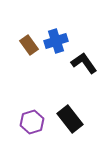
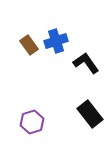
black L-shape: moved 2 px right
black rectangle: moved 20 px right, 5 px up
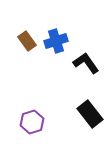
brown rectangle: moved 2 px left, 4 px up
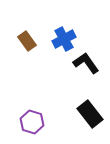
blue cross: moved 8 px right, 2 px up; rotated 10 degrees counterclockwise
purple hexagon: rotated 25 degrees counterclockwise
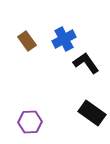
black rectangle: moved 2 px right, 1 px up; rotated 16 degrees counterclockwise
purple hexagon: moved 2 px left; rotated 20 degrees counterclockwise
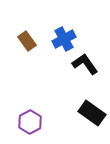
black L-shape: moved 1 px left, 1 px down
purple hexagon: rotated 25 degrees counterclockwise
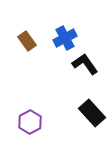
blue cross: moved 1 px right, 1 px up
black rectangle: rotated 12 degrees clockwise
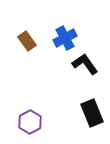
black rectangle: rotated 20 degrees clockwise
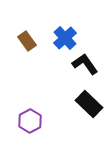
blue cross: rotated 15 degrees counterclockwise
black rectangle: moved 3 px left, 9 px up; rotated 24 degrees counterclockwise
purple hexagon: moved 1 px up
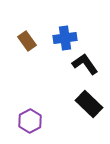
blue cross: rotated 35 degrees clockwise
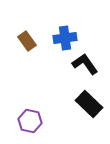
purple hexagon: rotated 20 degrees counterclockwise
